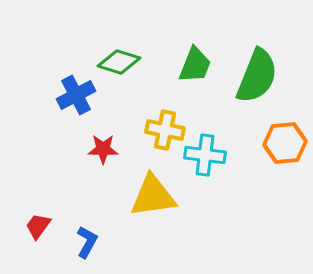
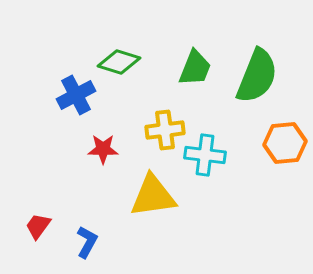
green trapezoid: moved 3 px down
yellow cross: rotated 18 degrees counterclockwise
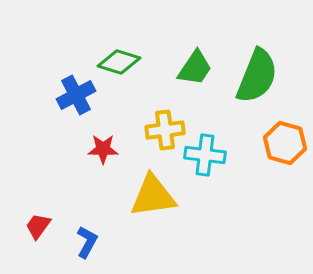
green trapezoid: rotated 12 degrees clockwise
orange hexagon: rotated 21 degrees clockwise
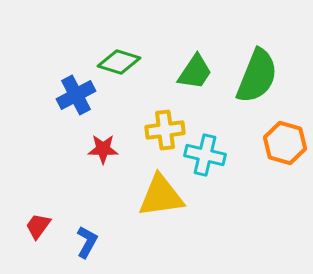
green trapezoid: moved 4 px down
cyan cross: rotated 6 degrees clockwise
yellow triangle: moved 8 px right
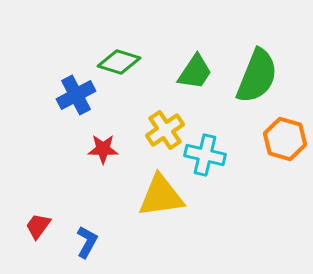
yellow cross: rotated 27 degrees counterclockwise
orange hexagon: moved 4 px up
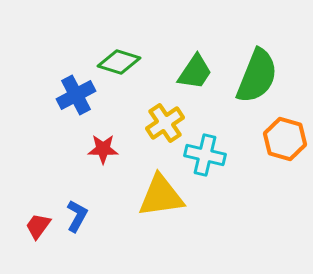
yellow cross: moved 7 px up
blue L-shape: moved 10 px left, 26 px up
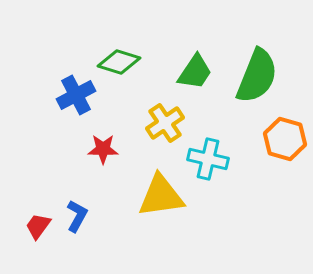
cyan cross: moved 3 px right, 4 px down
